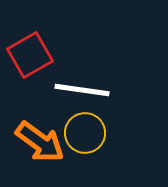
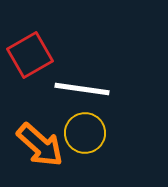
white line: moved 1 px up
orange arrow: moved 3 px down; rotated 6 degrees clockwise
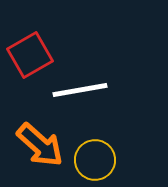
white line: moved 2 px left, 1 px down; rotated 18 degrees counterclockwise
yellow circle: moved 10 px right, 27 px down
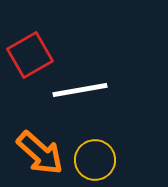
orange arrow: moved 8 px down
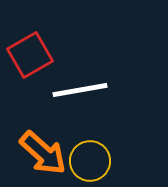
orange arrow: moved 3 px right
yellow circle: moved 5 px left, 1 px down
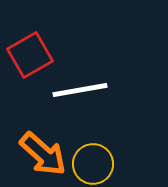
orange arrow: moved 1 px down
yellow circle: moved 3 px right, 3 px down
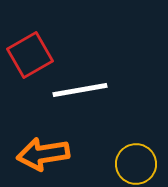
orange arrow: rotated 129 degrees clockwise
yellow circle: moved 43 px right
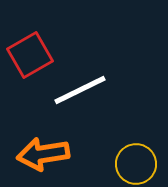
white line: rotated 16 degrees counterclockwise
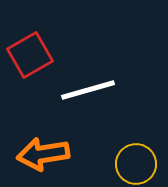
white line: moved 8 px right; rotated 10 degrees clockwise
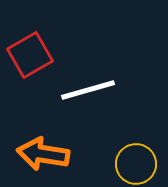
orange arrow: rotated 18 degrees clockwise
